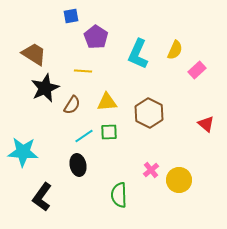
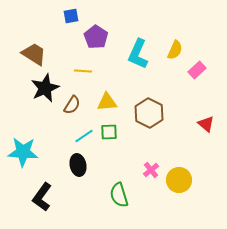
green semicircle: rotated 15 degrees counterclockwise
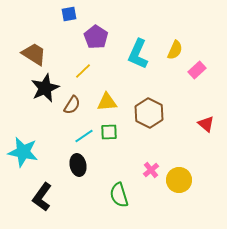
blue square: moved 2 px left, 2 px up
yellow line: rotated 48 degrees counterclockwise
cyan star: rotated 8 degrees clockwise
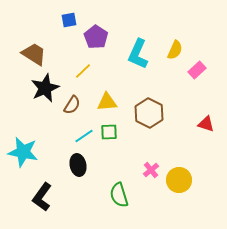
blue square: moved 6 px down
red triangle: rotated 24 degrees counterclockwise
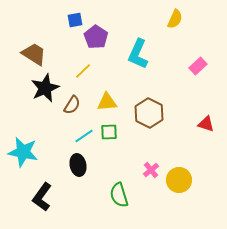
blue square: moved 6 px right
yellow semicircle: moved 31 px up
pink rectangle: moved 1 px right, 4 px up
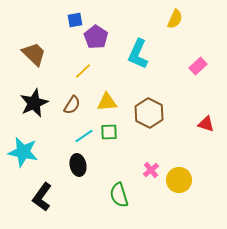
brown trapezoid: rotated 12 degrees clockwise
black star: moved 11 px left, 15 px down
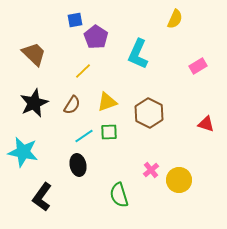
pink rectangle: rotated 12 degrees clockwise
yellow triangle: rotated 15 degrees counterclockwise
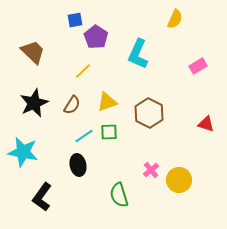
brown trapezoid: moved 1 px left, 2 px up
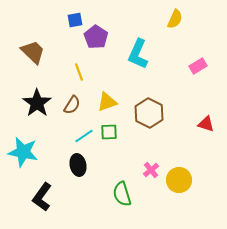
yellow line: moved 4 px left, 1 px down; rotated 66 degrees counterclockwise
black star: moved 3 px right; rotated 12 degrees counterclockwise
green semicircle: moved 3 px right, 1 px up
